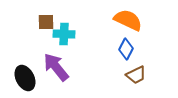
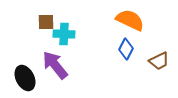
orange semicircle: moved 2 px right
purple arrow: moved 1 px left, 2 px up
brown trapezoid: moved 23 px right, 14 px up
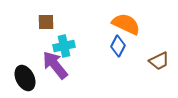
orange semicircle: moved 4 px left, 4 px down
cyan cross: moved 12 px down; rotated 15 degrees counterclockwise
blue diamond: moved 8 px left, 3 px up
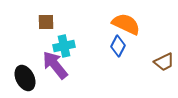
brown trapezoid: moved 5 px right, 1 px down
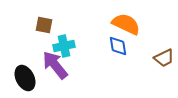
brown square: moved 2 px left, 3 px down; rotated 12 degrees clockwise
blue diamond: rotated 35 degrees counterclockwise
brown trapezoid: moved 4 px up
